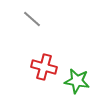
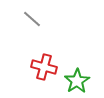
green star: rotated 30 degrees clockwise
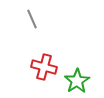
gray line: rotated 24 degrees clockwise
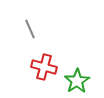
gray line: moved 2 px left, 10 px down
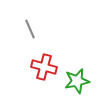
green star: rotated 20 degrees clockwise
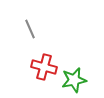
green star: moved 3 px left, 1 px up
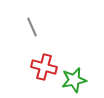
gray line: moved 2 px right, 2 px up
